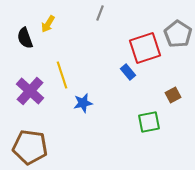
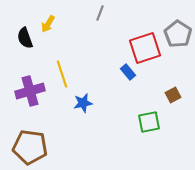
yellow line: moved 1 px up
purple cross: rotated 32 degrees clockwise
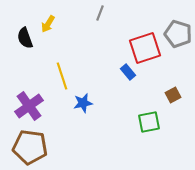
gray pentagon: rotated 16 degrees counterclockwise
yellow line: moved 2 px down
purple cross: moved 1 px left, 15 px down; rotated 20 degrees counterclockwise
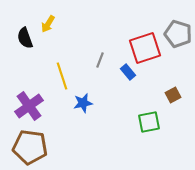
gray line: moved 47 px down
